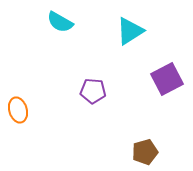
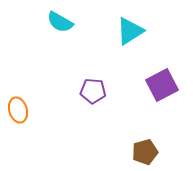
purple square: moved 5 px left, 6 px down
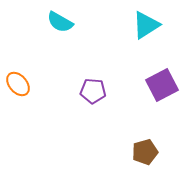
cyan triangle: moved 16 px right, 6 px up
orange ellipse: moved 26 px up; rotated 25 degrees counterclockwise
